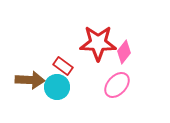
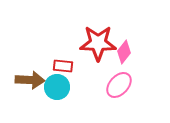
red rectangle: rotated 30 degrees counterclockwise
pink ellipse: moved 2 px right
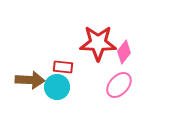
red rectangle: moved 1 px down
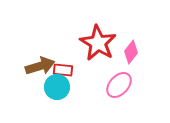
red star: rotated 30 degrees clockwise
pink diamond: moved 7 px right
red rectangle: moved 3 px down
brown arrow: moved 10 px right, 14 px up; rotated 20 degrees counterclockwise
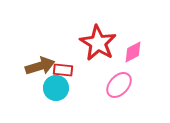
pink diamond: moved 2 px right; rotated 25 degrees clockwise
cyan circle: moved 1 px left, 1 px down
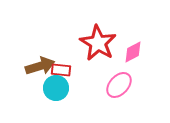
red rectangle: moved 2 px left
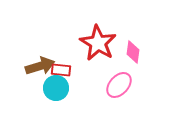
pink diamond: rotated 55 degrees counterclockwise
